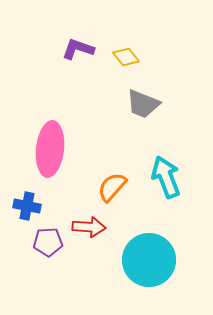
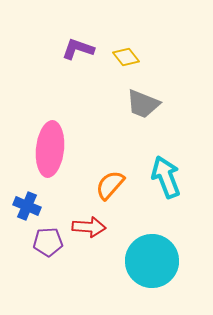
orange semicircle: moved 2 px left, 2 px up
blue cross: rotated 12 degrees clockwise
cyan circle: moved 3 px right, 1 px down
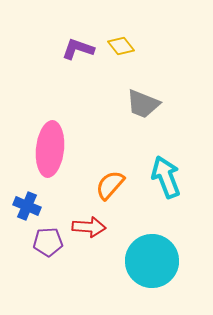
yellow diamond: moved 5 px left, 11 px up
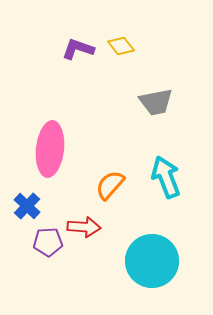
gray trapezoid: moved 13 px right, 2 px up; rotated 33 degrees counterclockwise
blue cross: rotated 20 degrees clockwise
red arrow: moved 5 px left
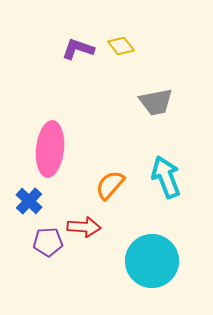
blue cross: moved 2 px right, 5 px up
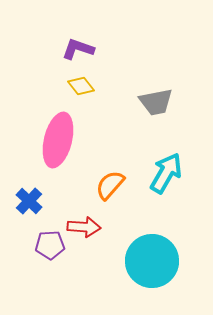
yellow diamond: moved 40 px left, 40 px down
pink ellipse: moved 8 px right, 9 px up; rotated 8 degrees clockwise
cyan arrow: moved 4 px up; rotated 51 degrees clockwise
purple pentagon: moved 2 px right, 3 px down
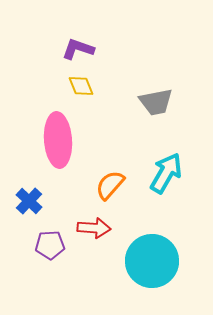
yellow diamond: rotated 16 degrees clockwise
pink ellipse: rotated 18 degrees counterclockwise
red arrow: moved 10 px right, 1 px down
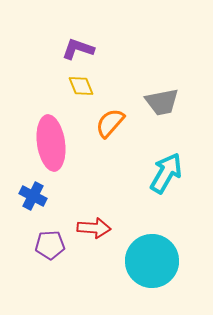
gray trapezoid: moved 6 px right
pink ellipse: moved 7 px left, 3 px down; rotated 4 degrees counterclockwise
orange semicircle: moved 62 px up
blue cross: moved 4 px right, 5 px up; rotated 16 degrees counterclockwise
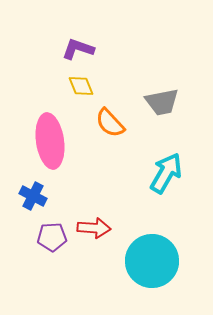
orange semicircle: rotated 84 degrees counterclockwise
pink ellipse: moved 1 px left, 2 px up
purple pentagon: moved 2 px right, 8 px up
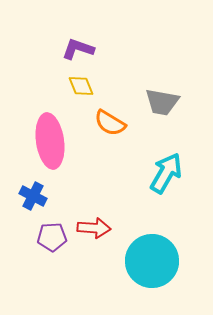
gray trapezoid: rotated 21 degrees clockwise
orange semicircle: rotated 16 degrees counterclockwise
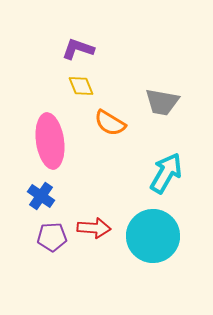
blue cross: moved 8 px right; rotated 8 degrees clockwise
cyan circle: moved 1 px right, 25 px up
